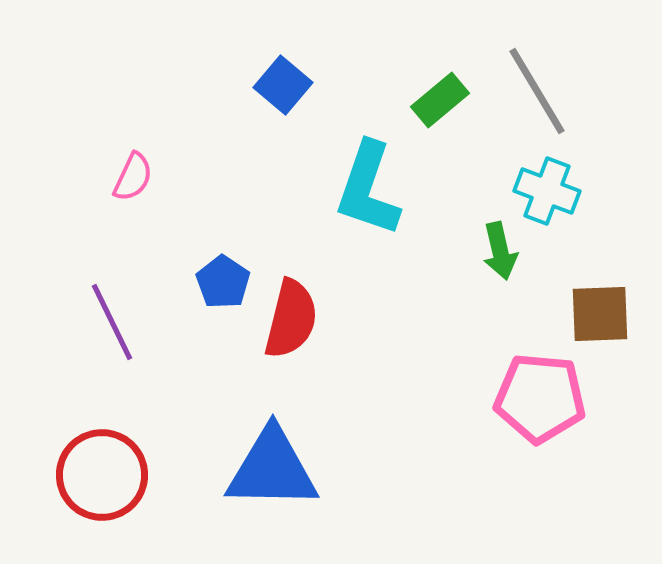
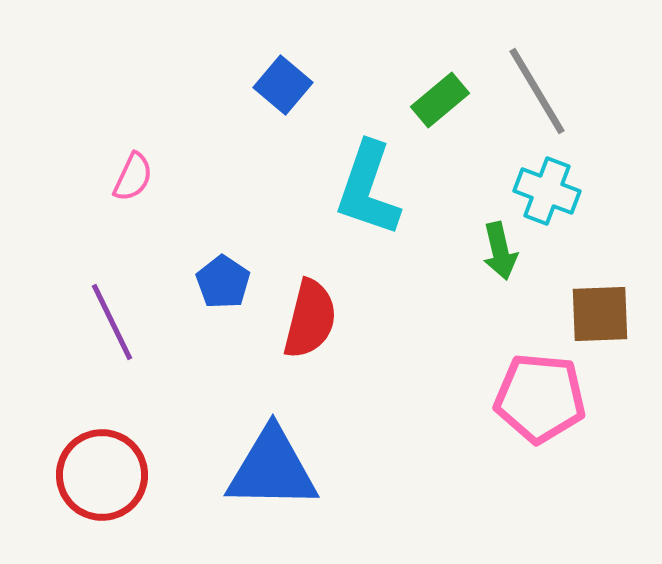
red semicircle: moved 19 px right
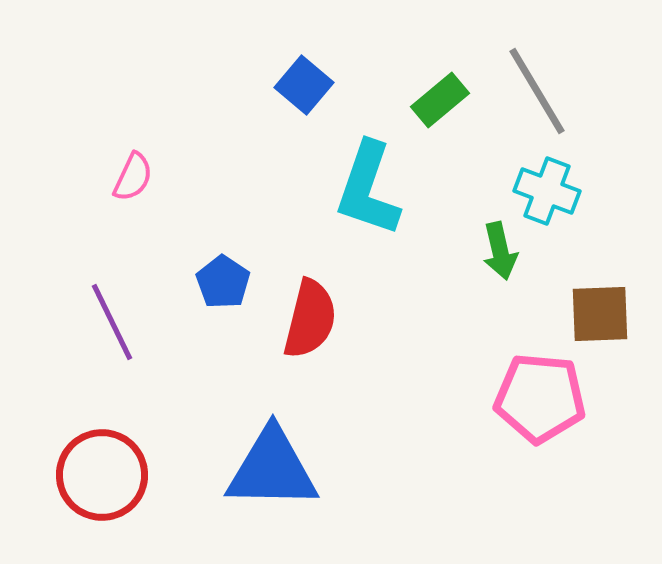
blue square: moved 21 px right
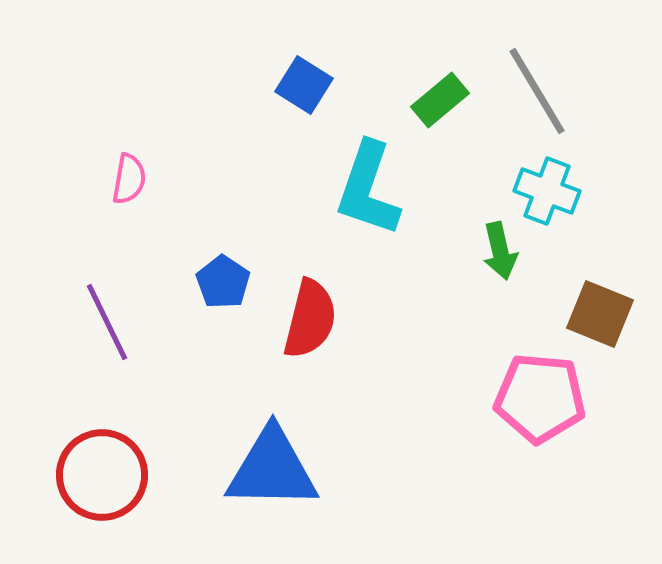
blue square: rotated 8 degrees counterclockwise
pink semicircle: moved 4 px left, 2 px down; rotated 15 degrees counterclockwise
brown square: rotated 24 degrees clockwise
purple line: moved 5 px left
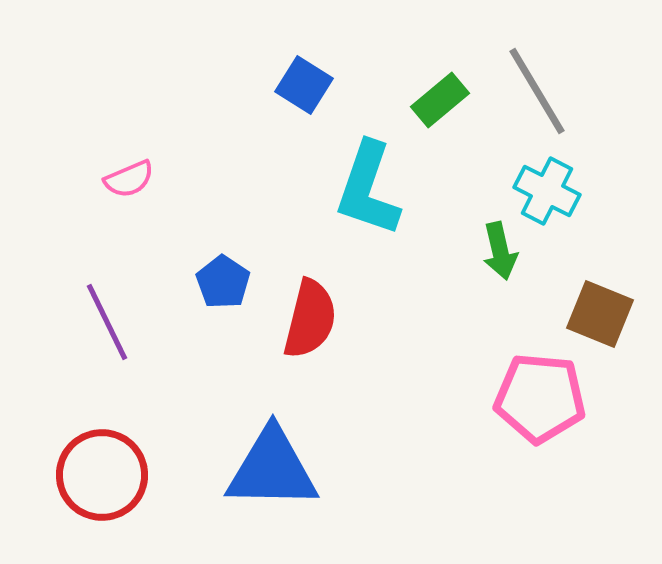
pink semicircle: rotated 57 degrees clockwise
cyan cross: rotated 6 degrees clockwise
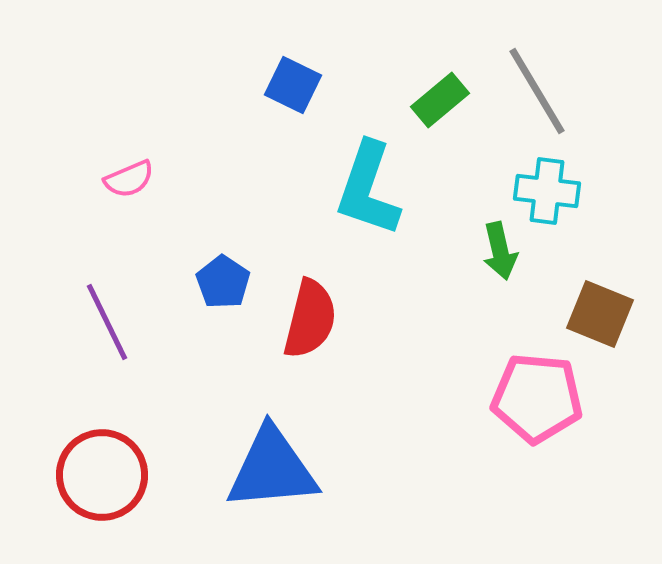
blue square: moved 11 px left; rotated 6 degrees counterclockwise
cyan cross: rotated 20 degrees counterclockwise
pink pentagon: moved 3 px left
blue triangle: rotated 6 degrees counterclockwise
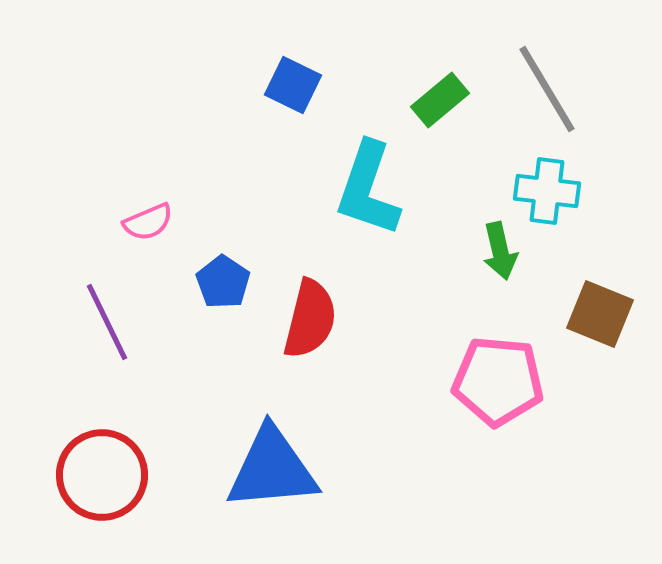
gray line: moved 10 px right, 2 px up
pink semicircle: moved 19 px right, 43 px down
pink pentagon: moved 39 px left, 17 px up
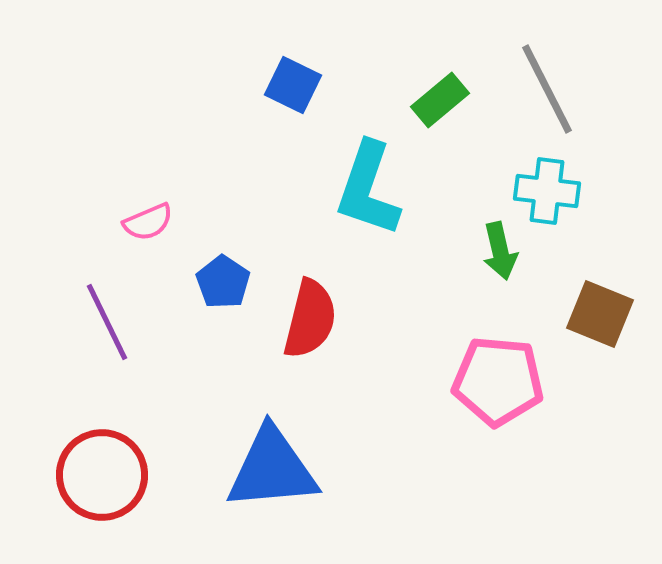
gray line: rotated 4 degrees clockwise
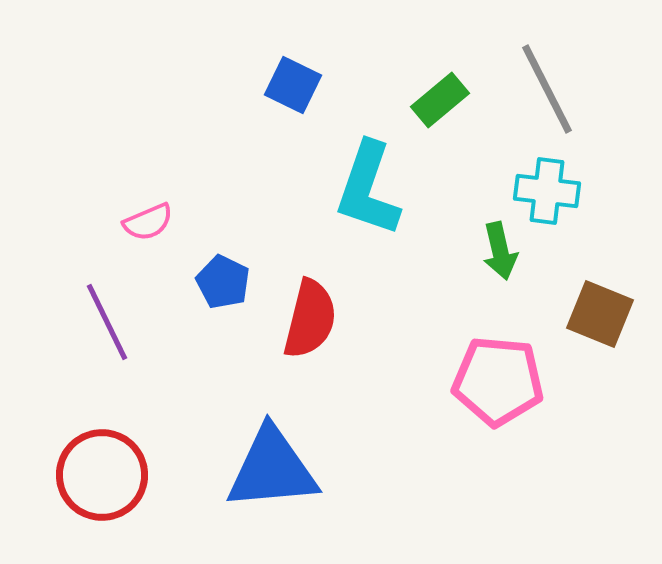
blue pentagon: rotated 8 degrees counterclockwise
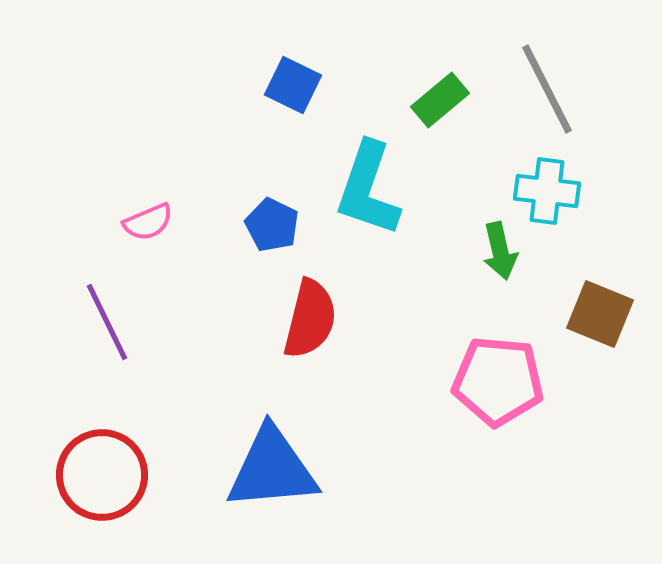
blue pentagon: moved 49 px right, 57 px up
